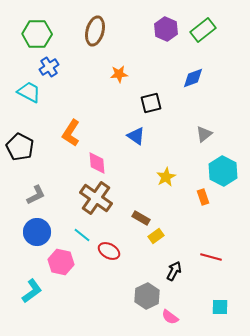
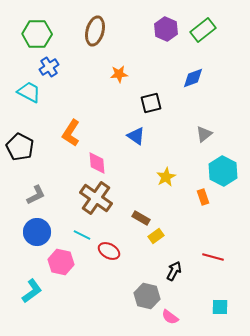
cyan line: rotated 12 degrees counterclockwise
red line: moved 2 px right
gray hexagon: rotated 20 degrees counterclockwise
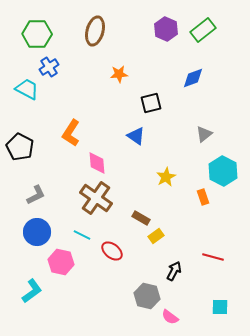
cyan trapezoid: moved 2 px left, 3 px up
red ellipse: moved 3 px right; rotated 10 degrees clockwise
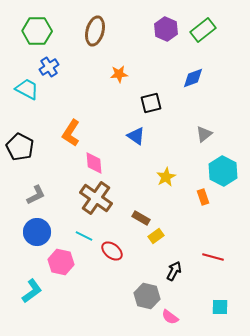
green hexagon: moved 3 px up
pink diamond: moved 3 px left
cyan line: moved 2 px right, 1 px down
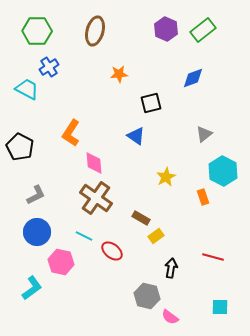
black arrow: moved 3 px left, 3 px up; rotated 18 degrees counterclockwise
cyan L-shape: moved 3 px up
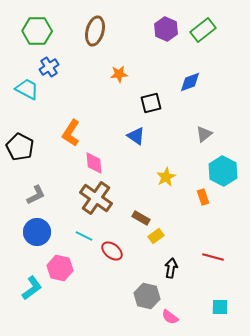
blue diamond: moved 3 px left, 4 px down
pink hexagon: moved 1 px left, 6 px down
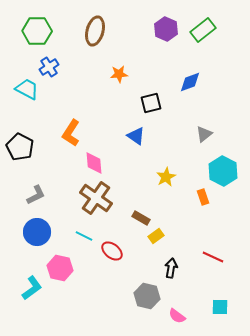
red line: rotated 10 degrees clockwise
pink semicircle: moved 7 px right, 1 px up
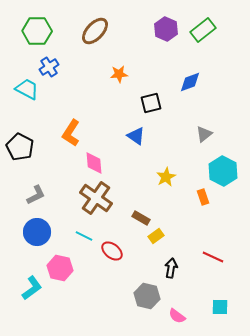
brown ellipse: rotated 28 degrees clockwise
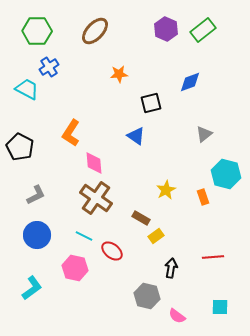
cyan hexagon: moved 3 px right, 3 px down; rotated 12 degrees counterclockwise
yellow star: moved 13 px down
blue circle: moved 3 px down
red line: rotated 30 degrees counterclockwise
pink hexagon: moved 15 px right
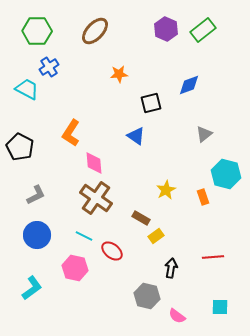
blue diamond: moved 1 px left, 3 px down
